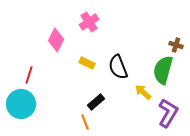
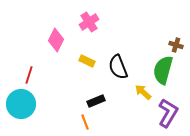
yellow rectangle: moved 2 px up
black rectangle: moved 1 px up; rotated 18 degrees clockwise
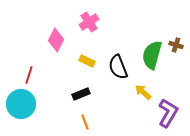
green semicircle: moved 11 px left, 15 px up
black rectangle: moved 15 px left, 7 px up
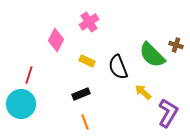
green semicircle: rotated 60 degrees counterclockwise
